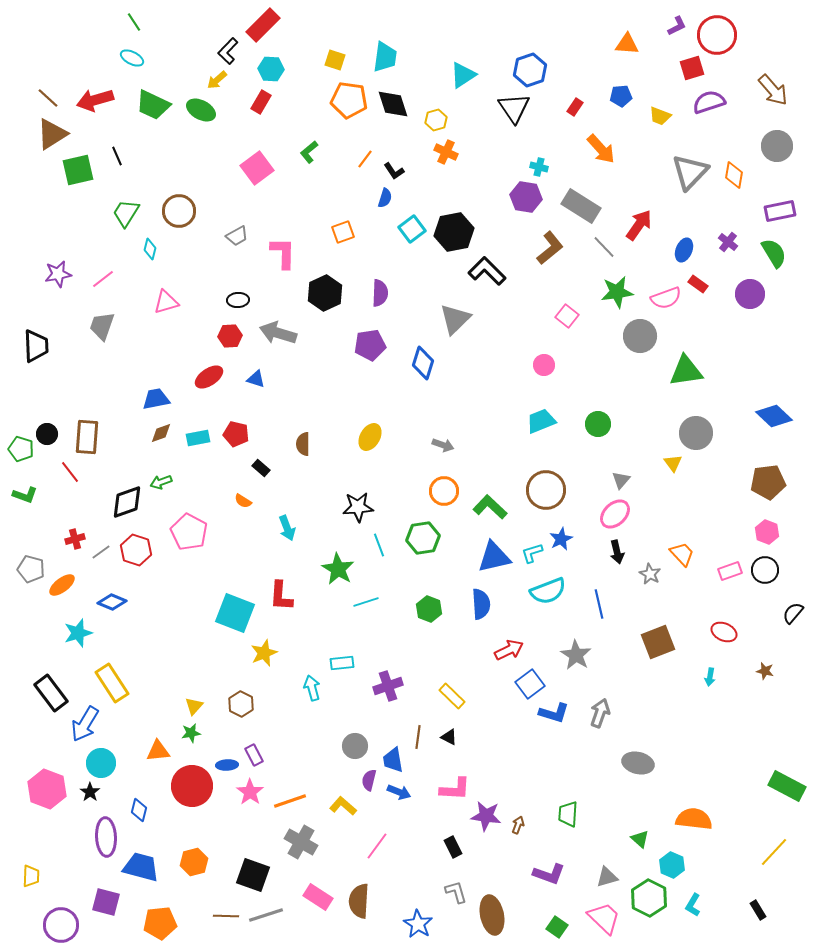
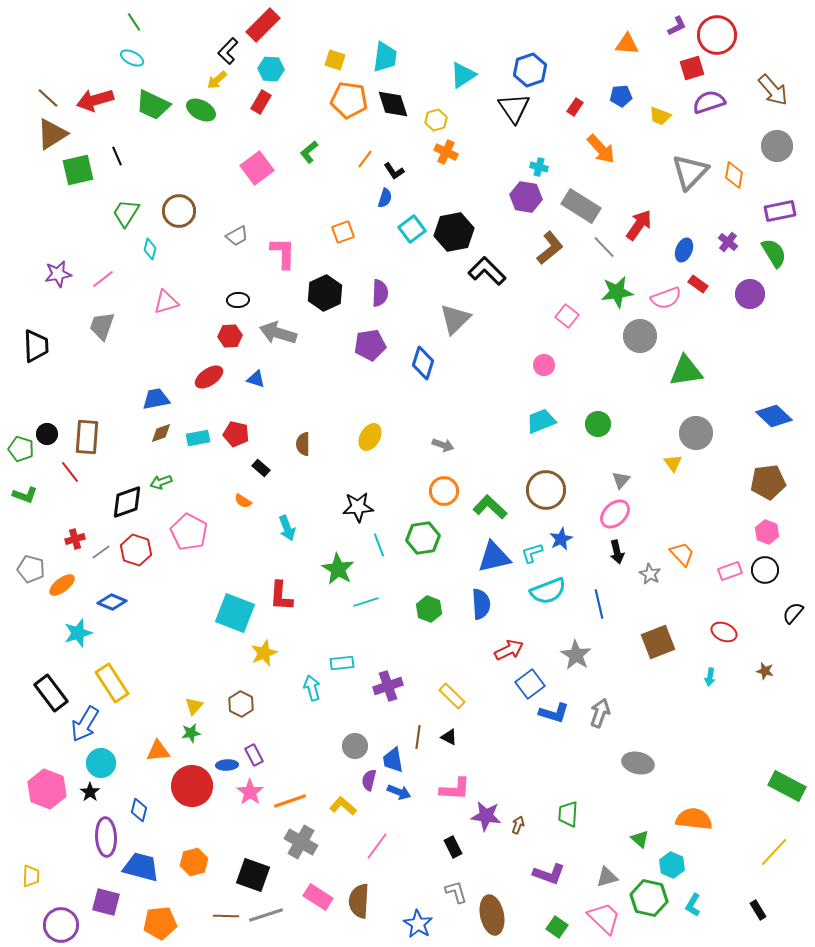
green hexagon at (649, 898): rotated 15 degrees counterclockwise
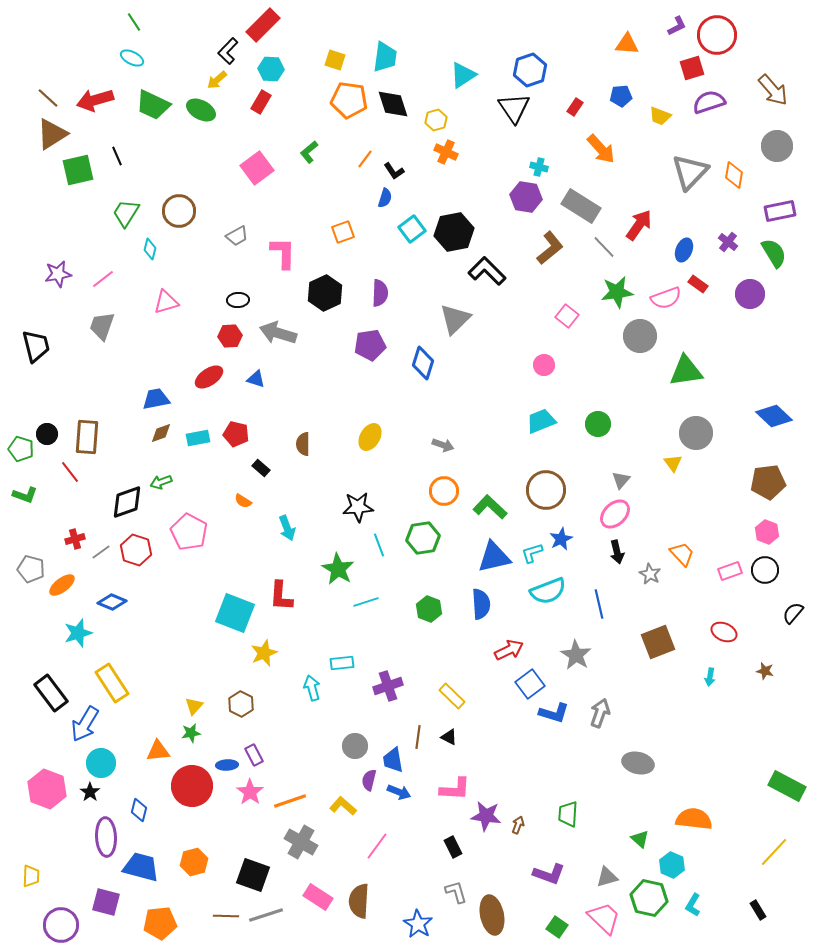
black trapezoid at (36, 346): rotated 12 degrees counterclockwise
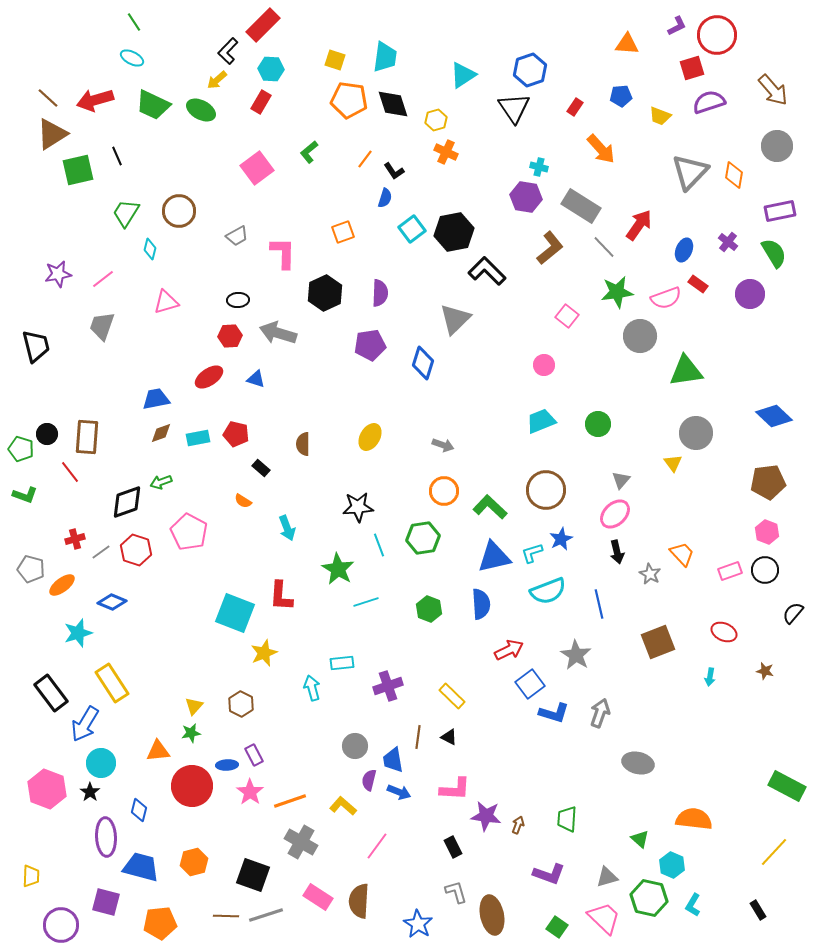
green trapezoid at (568, 814): moved 1 px left, 5 px down
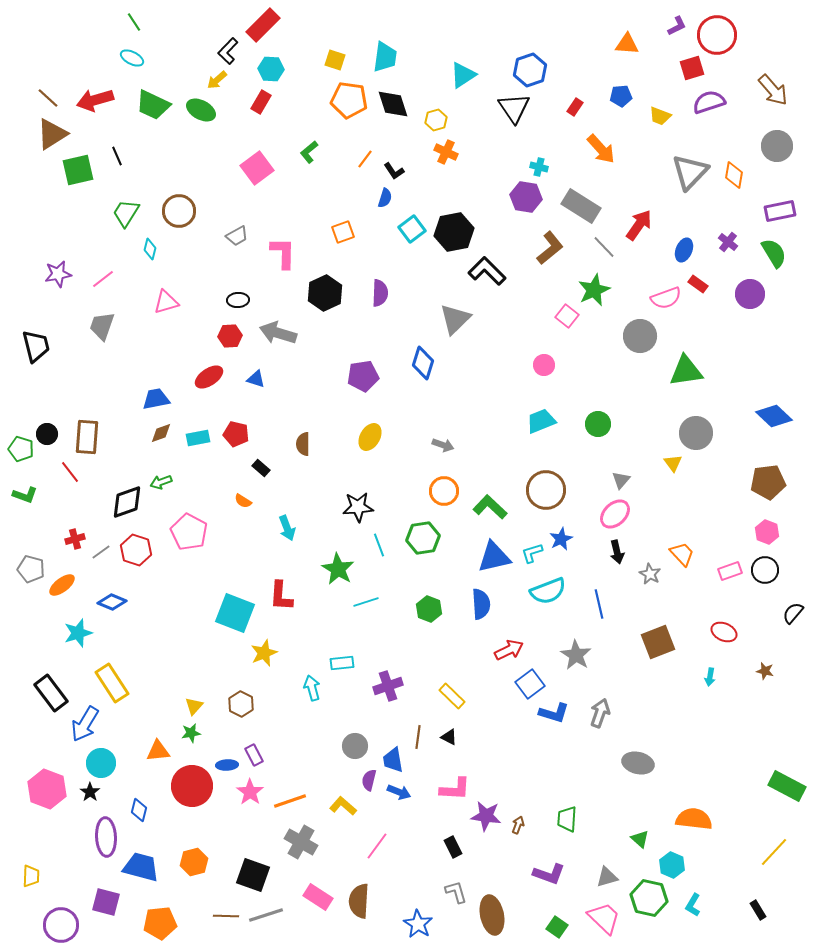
green star at (617, 292): moved 23 px left, 2 px up; rotated 16 degrees counterclockwise
purple pentagon at (370, 345): moved 7 px left, 31 px down
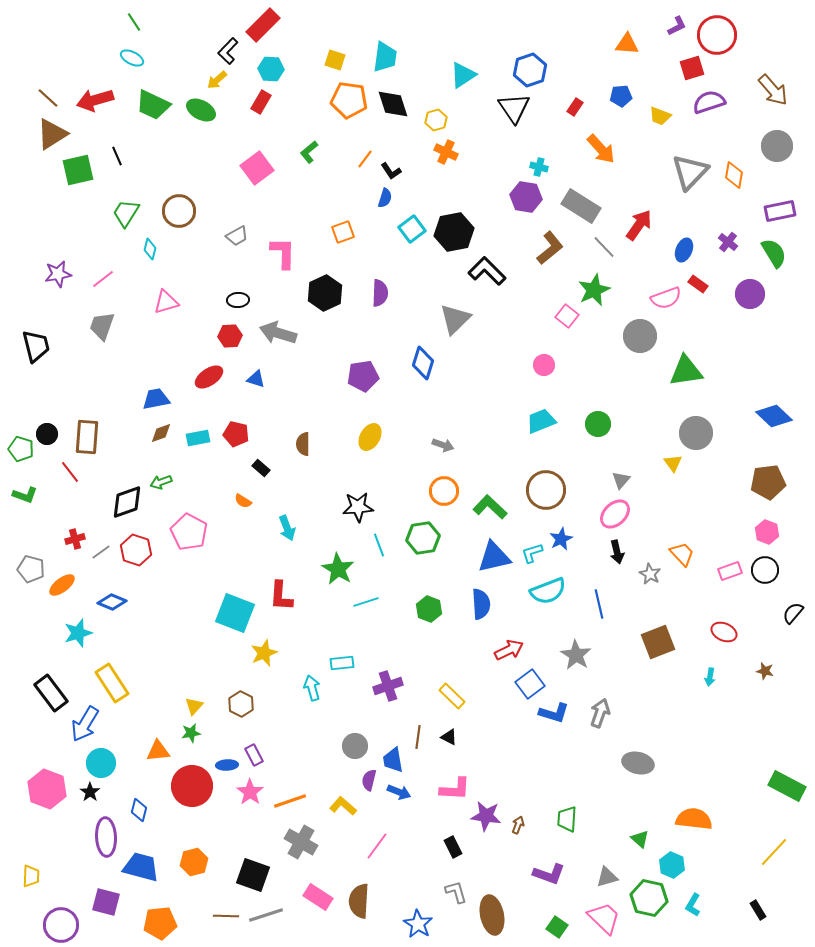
black L-shape at (394, 171): moved 3 px left
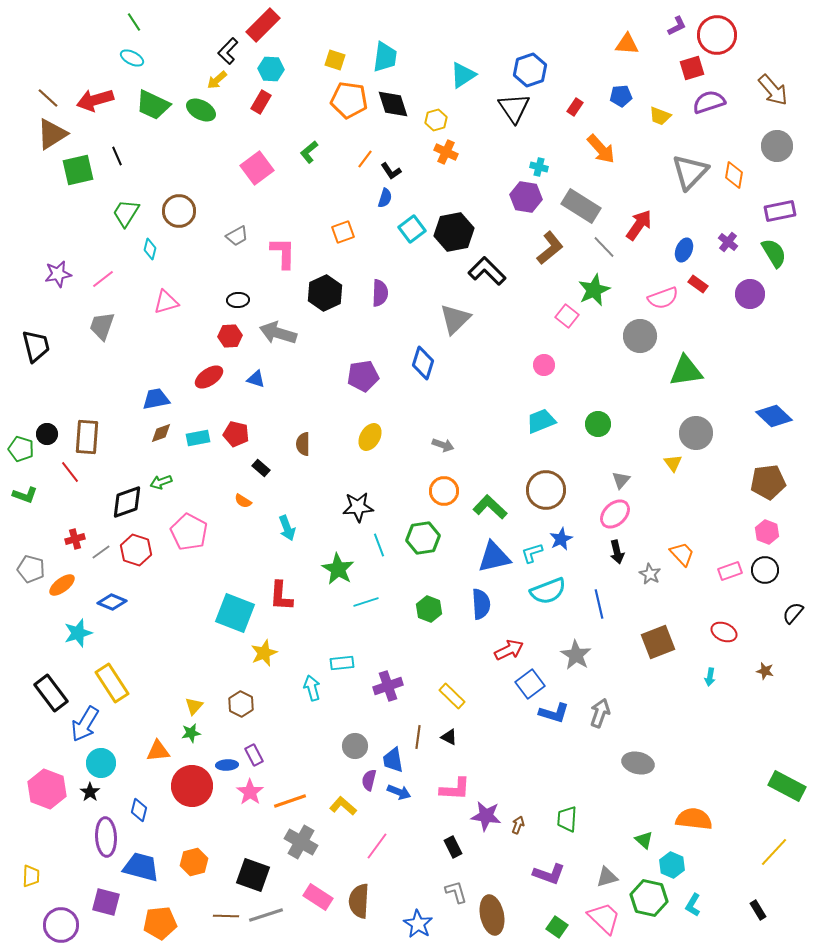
pink semicircle at (666, 298): moved 3 px left
green triangle at (640, 839): moved 4 px right, 1 px down
